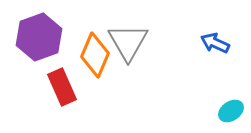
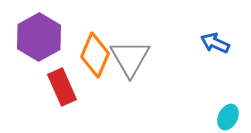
purple hexagon: rotated 9 degrees counterclockwise
gray triangle: moved 2 px right, 16 px down
cyan ellipse: moved 3 px left, 6 px down; rotated 30 degrees counterclockwise
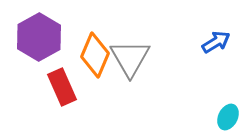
blue arrow: moved 1 px right, 1 px up; rotated 124 degrees clockwise
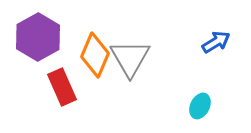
purple hexagon: moved 1 px left
cyan ellipse: moved 28 px left, 11 px up
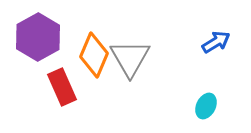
orange diamond: moved 1 px left
cyan ellipse: moved 6 px right
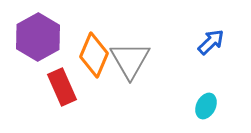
blue arrow: moved 5 px left; rotated 12 degrees counterclockwise
gray triangle: moved 2 px down
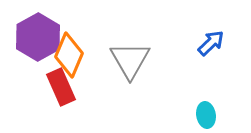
blue arrow: moved 1 px down
orange diamond: moved 25 px left
red rectangle: moved 1 px left
cyan ellipse: moved 9 px down; rotated 35 degrees counterclockwise
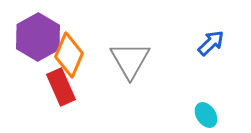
cyan ellipse: rotated 25 degrees counterclockwise
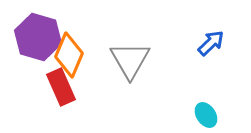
purple hexagon: rotated 15 degrees counterclockwise
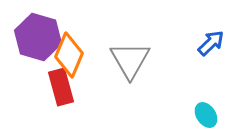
red rectangle: rotated 9 degrees clockwise
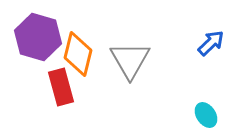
orange diamond: moved 9 px right, 1 px up; rotated 9 degrees counterclockwise
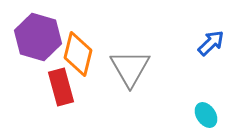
gray triangle: moved 8 px down
